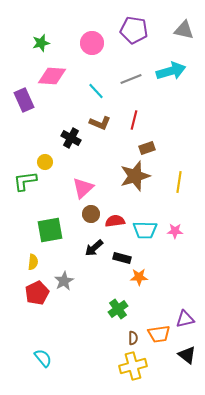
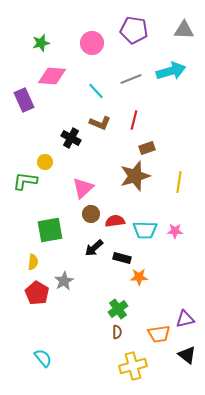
gray triangle: rotated 10 degrees counterclockwise
green L-shape: rotated 15 degrees clockwise
red pentagon: rotated 15 degrees counterclockwise
brown semicircle: moved 16 px left, 6 px up
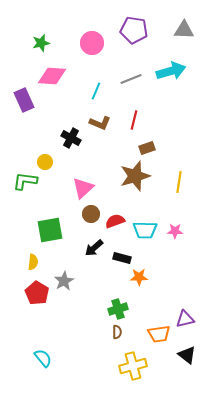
cyan line: rotated 66 degrees clockwise
red semicircle: rotated 12 degrees counterclockwise
green cross: rotated 18 degrees clockwise
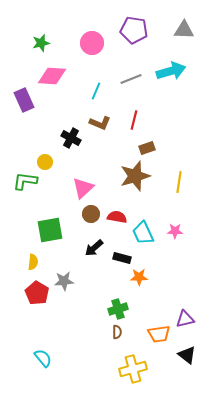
red semicircle: moved 2 px right, 4 px up; rotated 30 degrees clockwise
cyan trapezoid: moved 2 px left, 3 px down; rotated 65 degrees clockwise
gray star: rotated 24 degrees clockwise
yellow cross: moved 3 px down
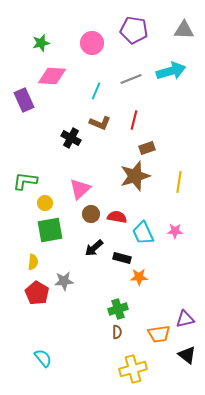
yellow circle: moved 41 px down
pink triangle: moved 3 px left, 1 px down
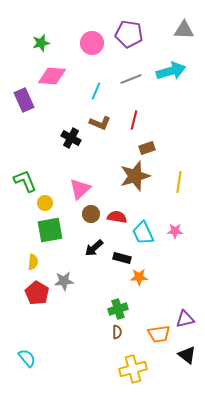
purple pentagon: moved 5 px left, 4 px down
green L-shape: rotated 60 degrees clockwise
cyan semicircle: moved 16 px left
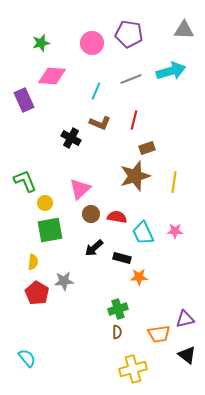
yellow line: moved 5 px left
